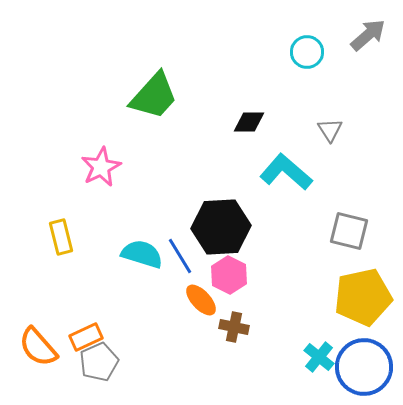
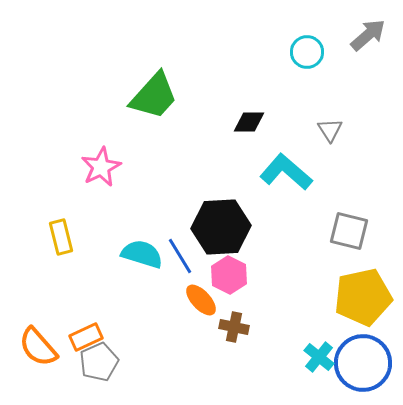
blue circle: moved 1 px left, 4 px up
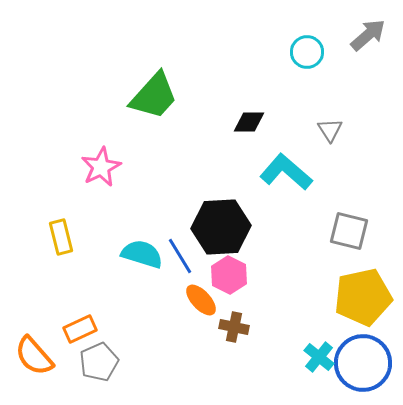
orange rectangle: moved 6 px left, 8 px up
orange semicircle: moved 4 px left, 9 px down
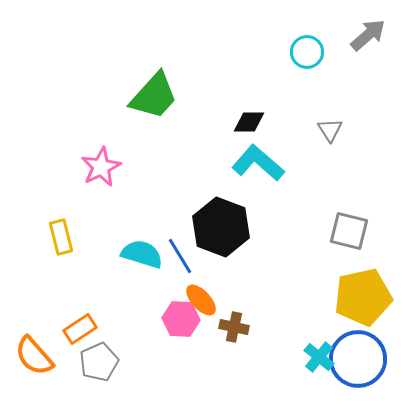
cyan L-shape: moved 28 px left, 9 px up
black hexagon: rotated 24 degrees clockwise
pink hexagon: moved 48 px left, 44 px down; rotated 24 degrees counterclockwise
orange rectangle: rotated 8 degrees counterclockwise
blue circle: moved 5 px left, 4 px up
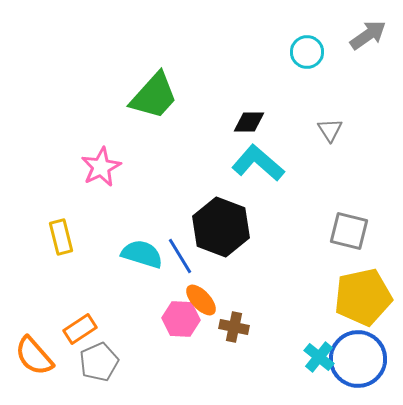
gray arrow: rotated 6 degrees clockwise
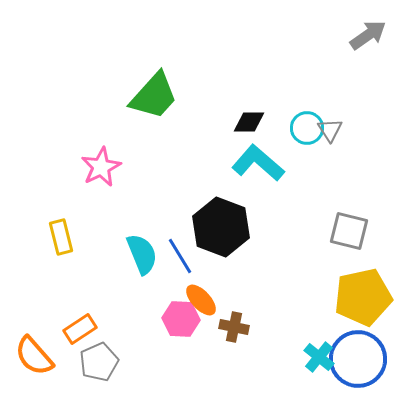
cyan circle: moved 76 px down
cyan semicircle: rotated 51 degrees clockwise
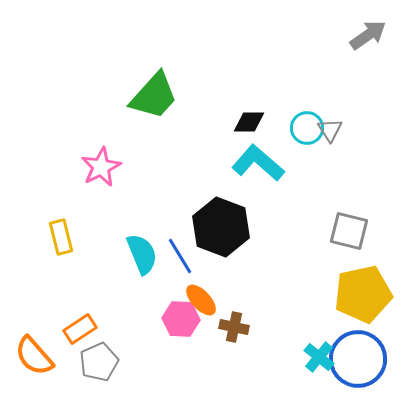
yellow pentagon: moved 3 px up
